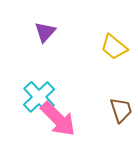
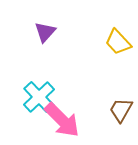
yellow trapezoid: moved 4 px right, 5 px up; rotated 8 degrees clockwise
brown trapezoid: rotated 132 degrees counterclockwise
pink arrow: moved 4 px right, 1 px down
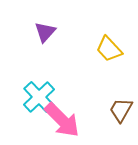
yellow trapezoid: moved 9 px left, 7 px down
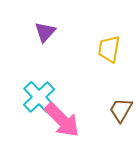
yellow trapezoid: rotated 52 degrees clockwise
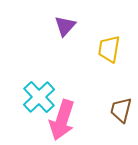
purple triangle: moved 20 px right, 6 px up
brown trapezoid: rotated 16 degrees counterclockwise
pink arrow: rotated 63 degrees clockwise
